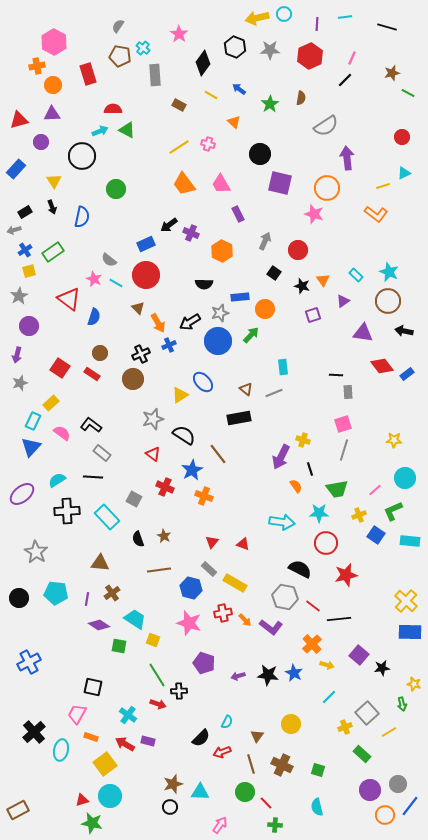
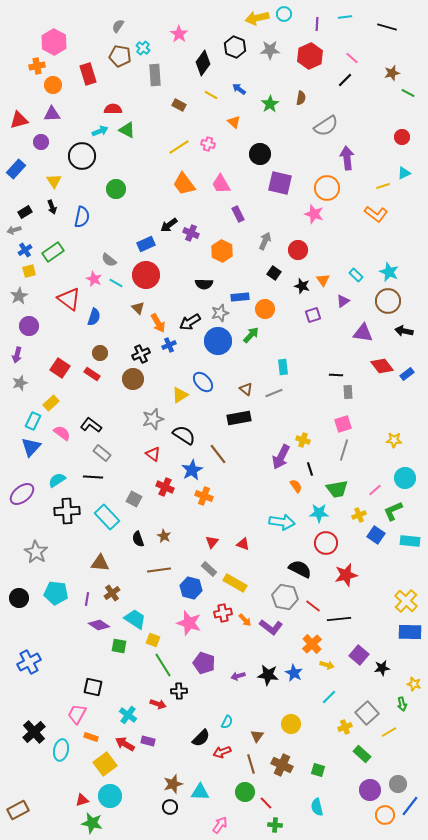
pink line at (352, 58): rotated 72 degrees counterclockwise
green line at (157, 675): moved 6 px right, 10 px up
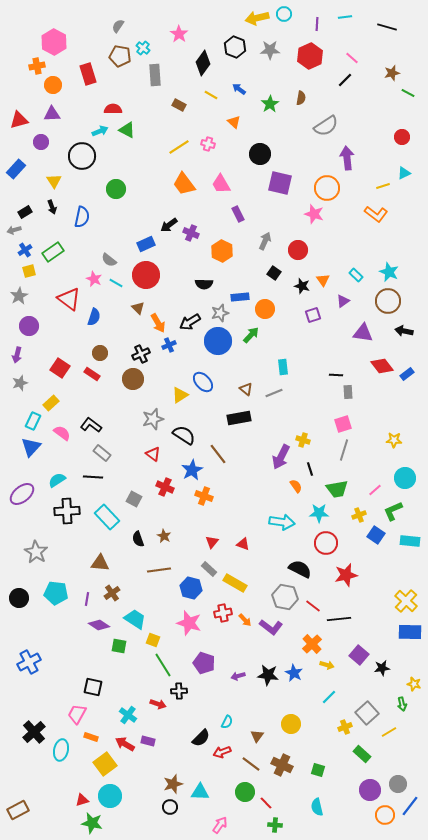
brown line at (251, 764): rotated 36 degrees counterclockwise
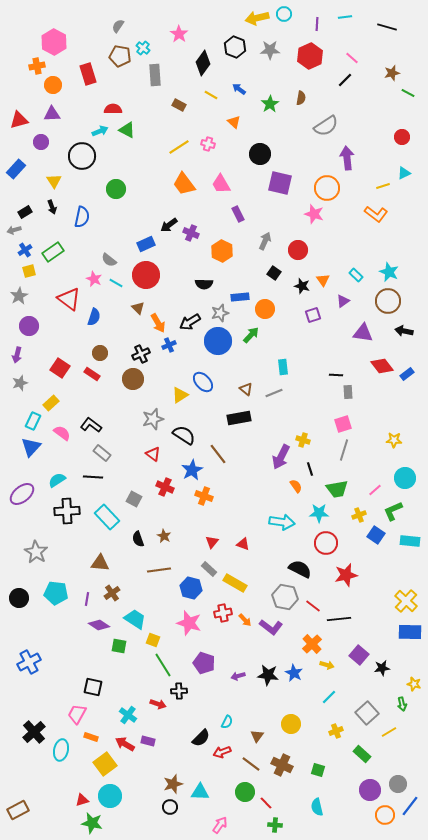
yellow cross at (345, 727): moved 9 px left, 4 px down
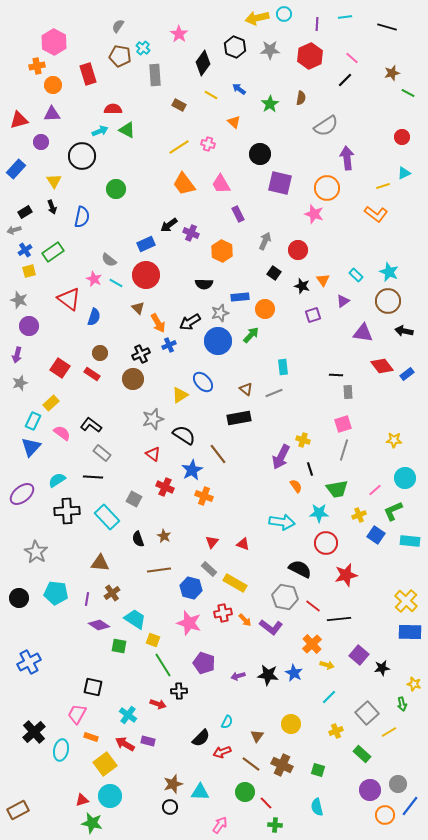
gray star at (19, 296): moved 4 px down; rotated 24 degrees counterclockwise
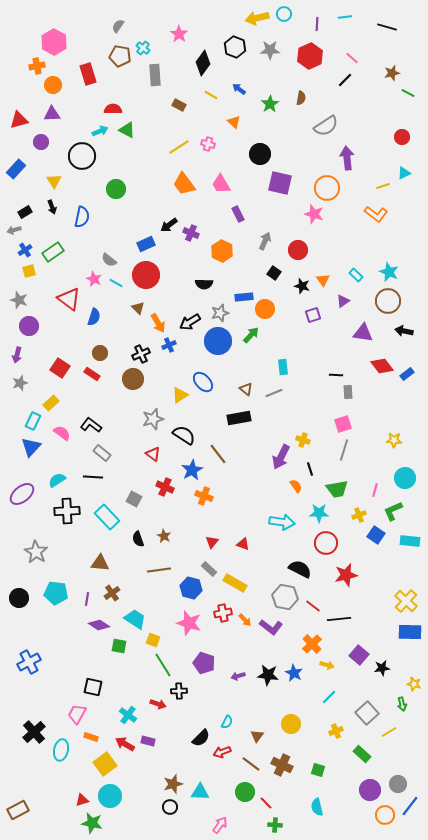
blue rectangle at (240, 297): moved 4 px right
pink line at (375, 490): rotated 32 degrees counterclockwise
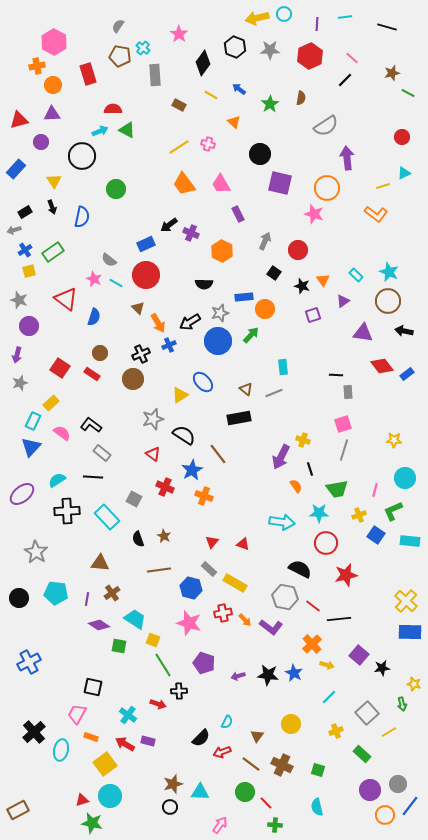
red triangle at (69, 299): moved 3 px left
